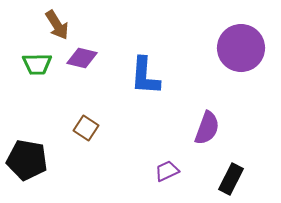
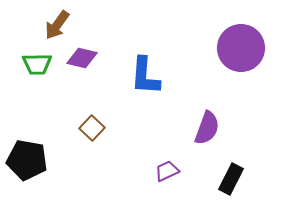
brown arrow: rotated 68 degrees clockwise
brown square: moved 6 px right; rotated 10 degrees clockwise
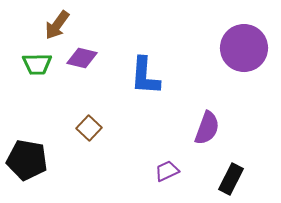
purple circle: moved 3 px right
brown square: moved 3 px left
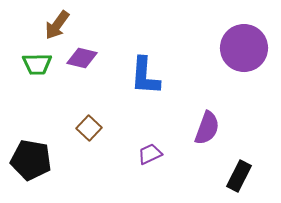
black pentagon: moved 4 px right
purple trapezoid: moved 17 px left, 17 px up
black rectangle: moved 8 px right, 3 px up
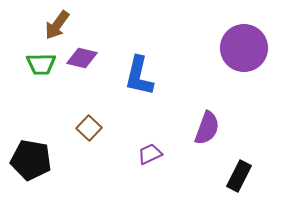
green trapezoid: moved 4 px right
blue L-shape: moved 6 px left; rotated 9 degrees clockwise
